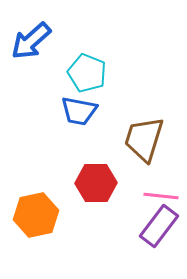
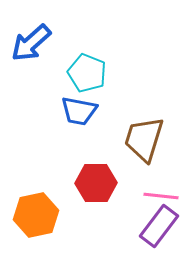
blue arrow: moved 2 px down
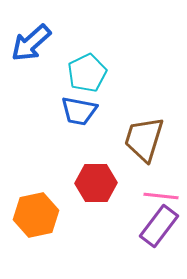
cyan pentagon: rotated 24 degrees clockwise
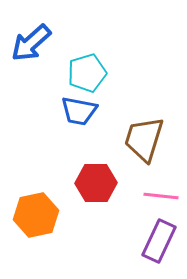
cyan pentagon: rotated 9 degrees clockwise
purple rectangle: moved 15 px down; rotated 12 degrees counterclockwise
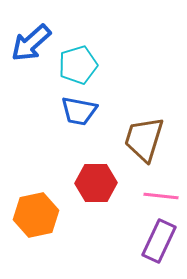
cyan pentagon: moved 9 px left, 8 px up
